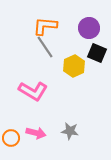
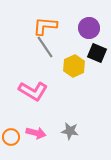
orange circle: moved 1 px up
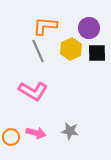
gray line: moved 7 px left, 4 px down; rotated 10 degrees clockwise
black square: rotated 24 degrees counterclockwise
yellow hexagon: moved 3 px left, 17 px up
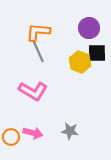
orange L-shape: moved 7 px left, 6 px down
yellow hexagon: moved 9 px right, 13 px down; rotated 15 degrees counterclockwise
pink arrow: moved 3 px left
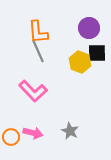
orange L-shape: rotated 100 degrees counterclockwise
pink L-shape: rotated 16 degrees clockwise
gray star: rotated 18 degrees clockwise
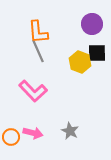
purple circle: moved 3 px right, 4 px up
